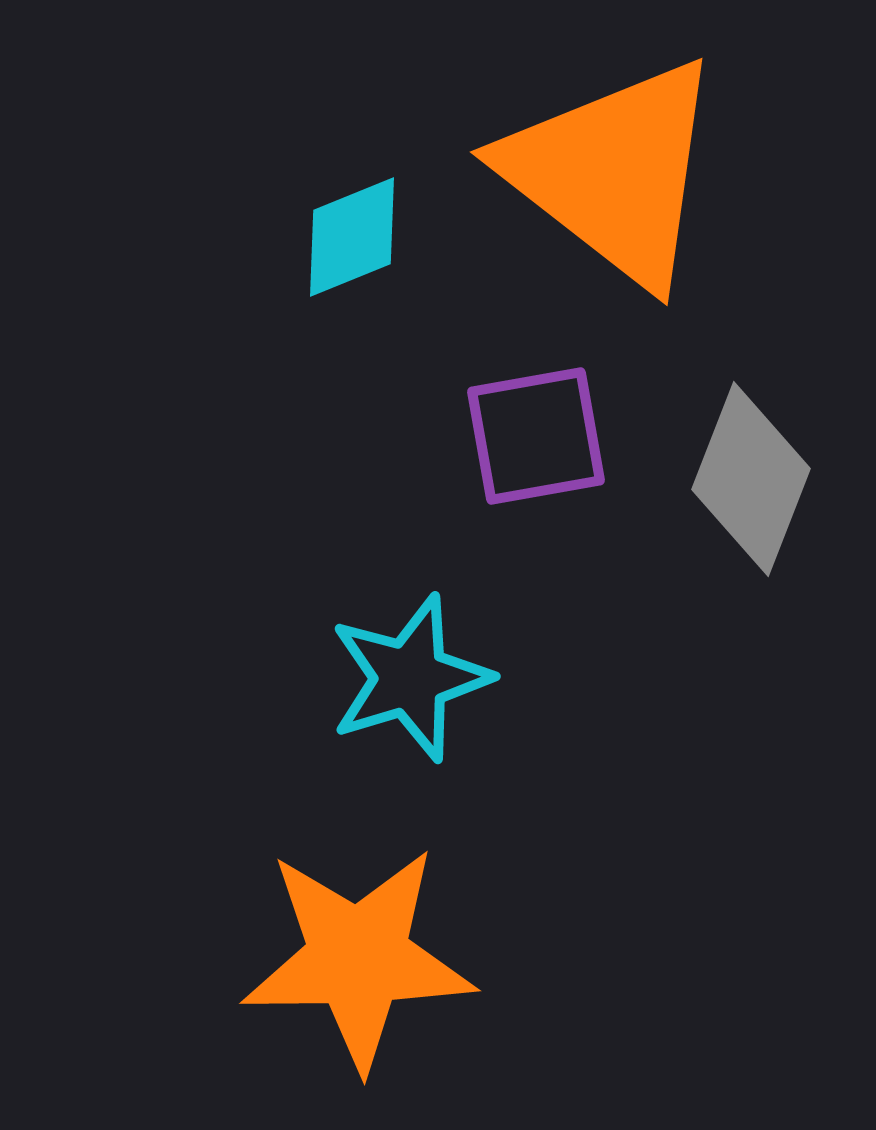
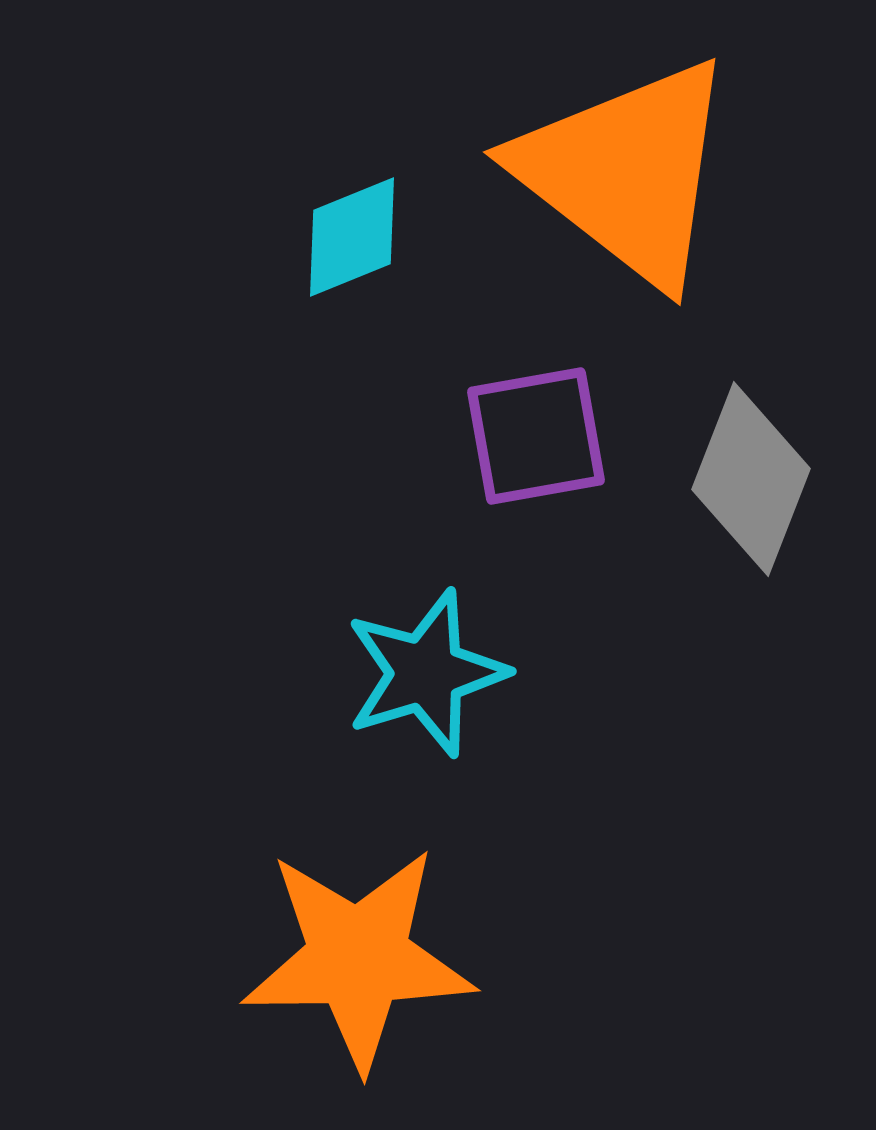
orange triangle: moved 13 px right
cyan star: moved 16 px right, 5 px up
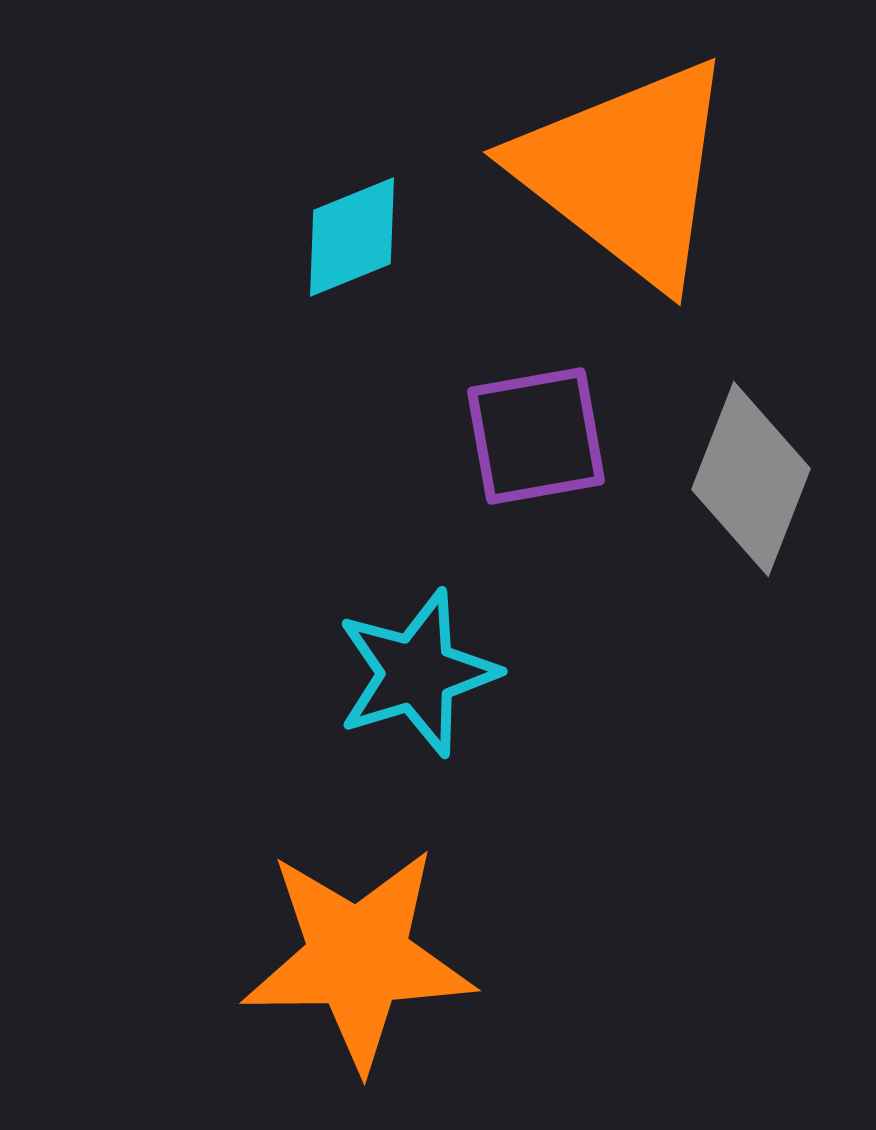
cyan star: moved 9 px left
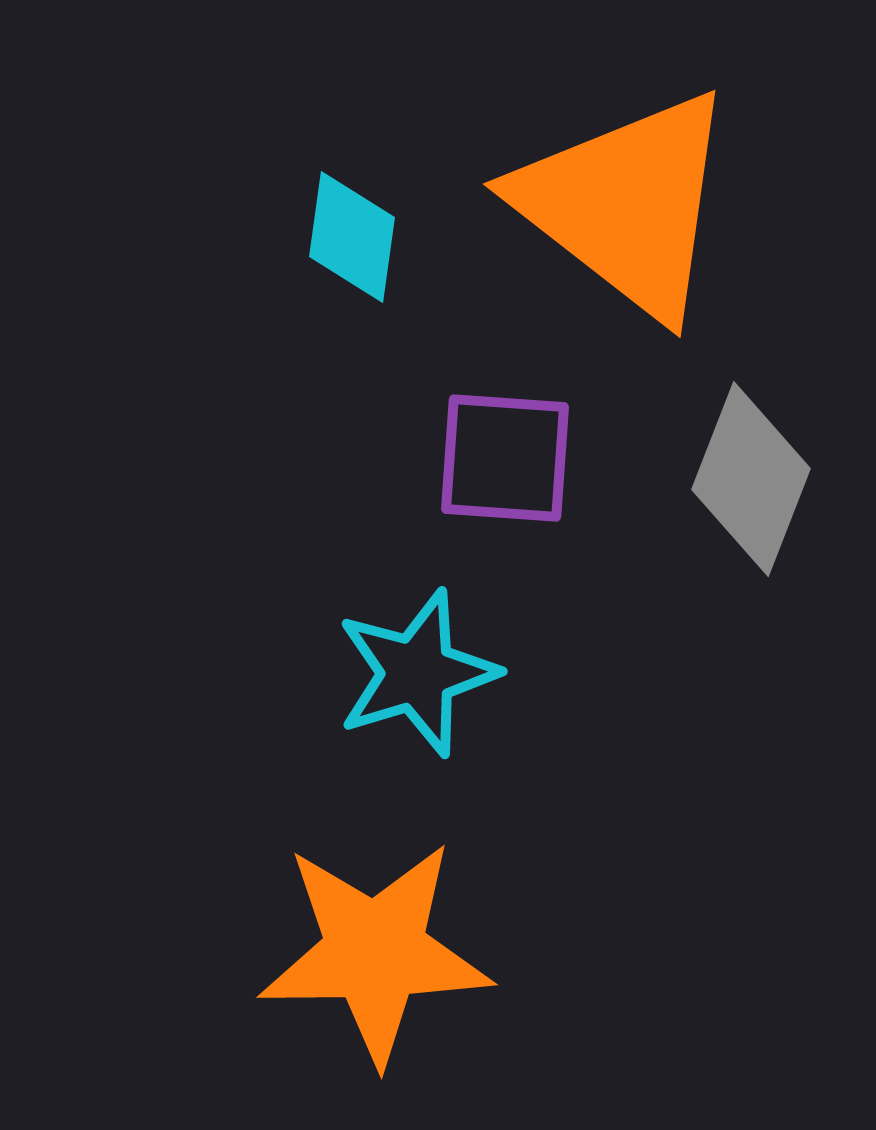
orange triangle: moved 32 px down
cyan diamond: rotated 60 degrees counterclockwise
purple square: moved 31 px left, 22 px down; rotated 14 degrees clockwise
orange star: moved 17 px right, 6 px up
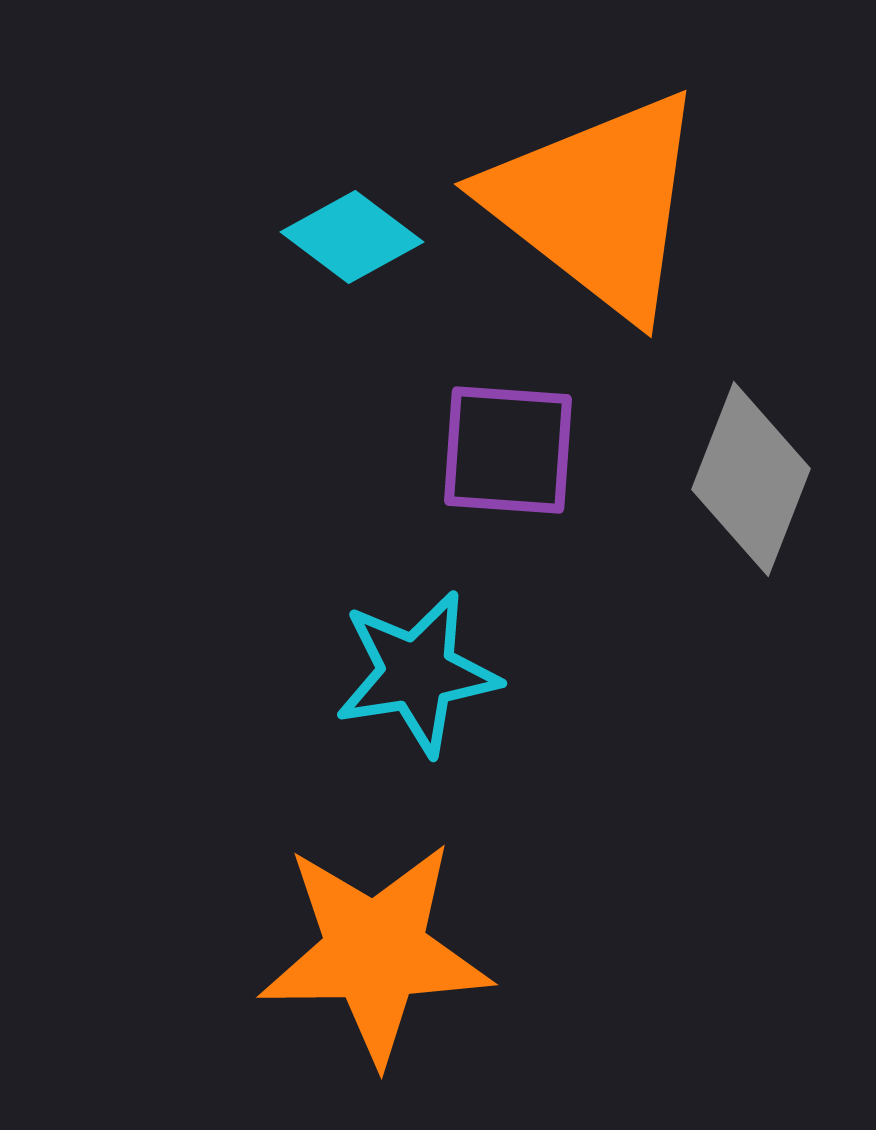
orange triangle: moved 29 px left
cyan diamond: rotated 61 degrees counterclockwise
purple square: moved 3 px right, 8 px up
cyan star: rotated 8 degrees clockwise
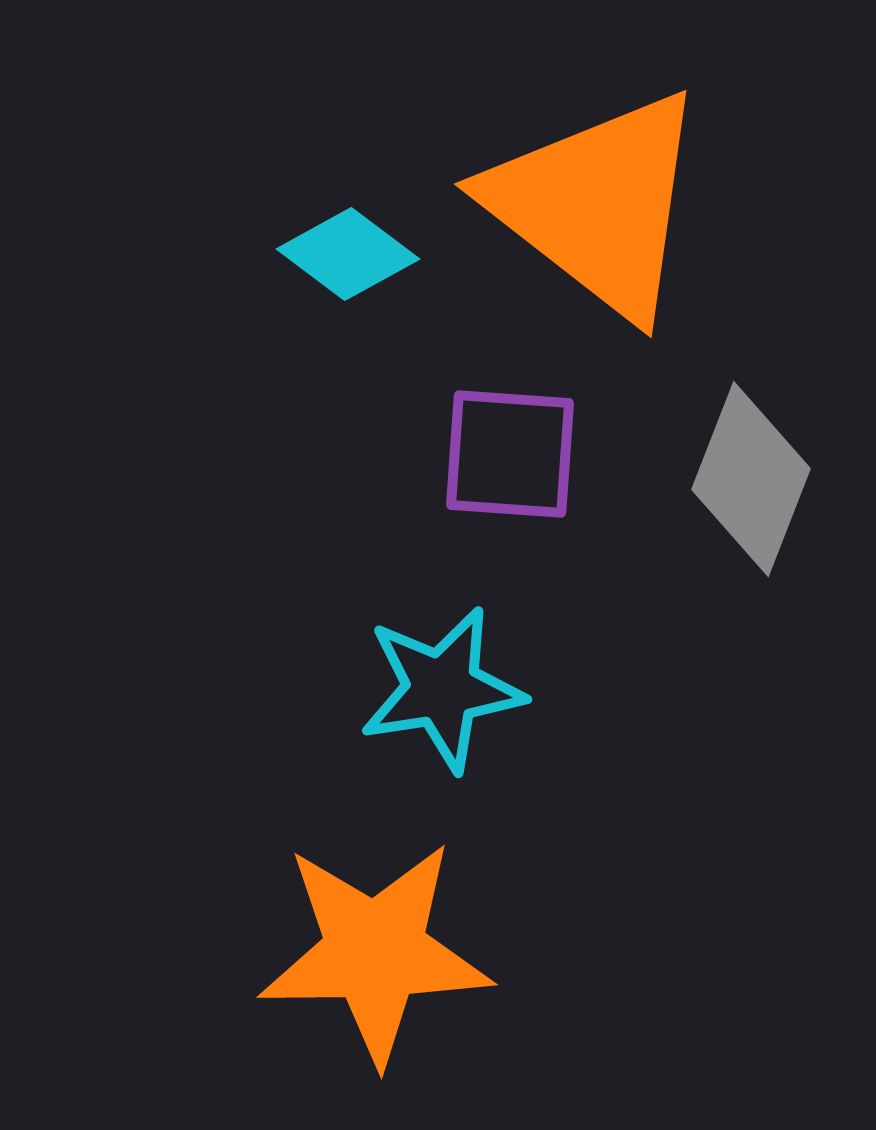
cyan diamond: moved 4 px left, 17 px down
purple square: moved 2 px right, 4 px down
cyan star: moved 25 px right, 16 px down
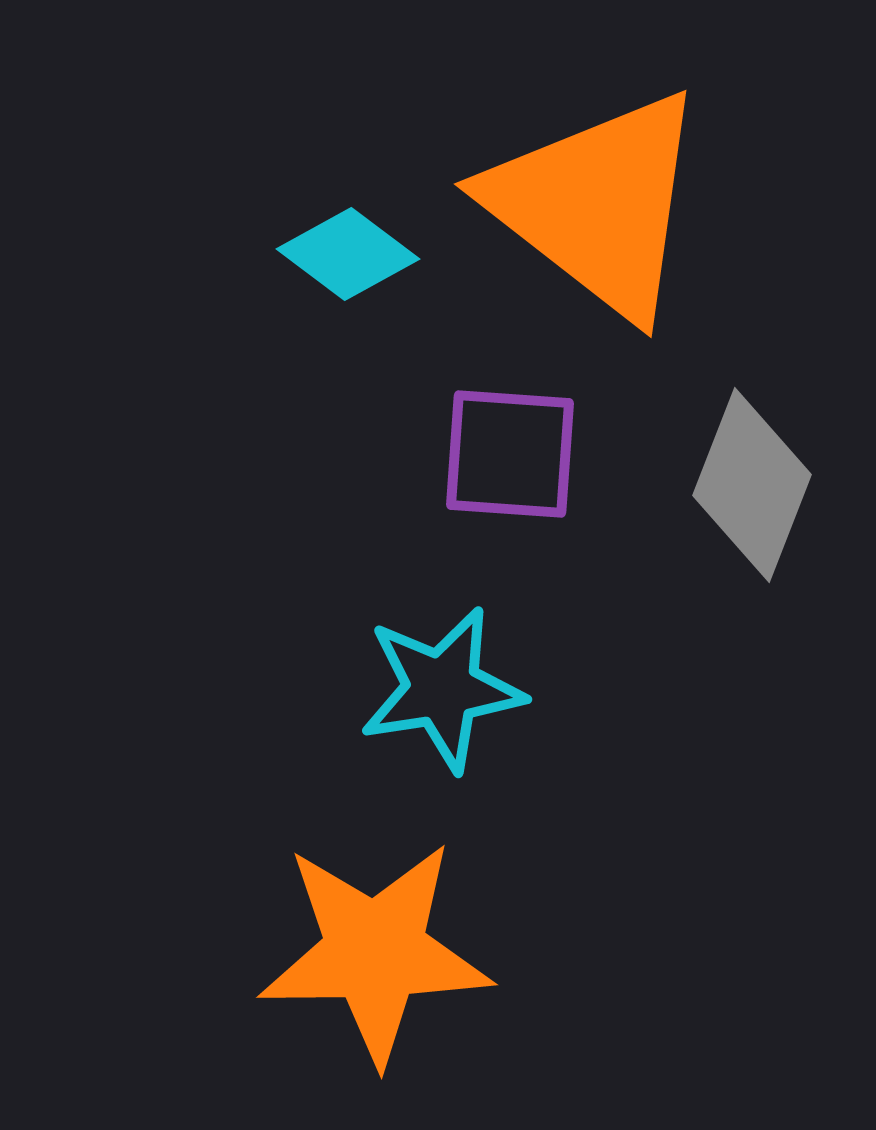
gray diamond: moved 1 px right, 6 px down
